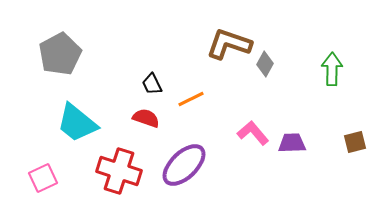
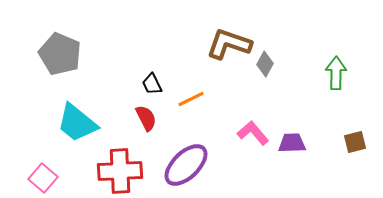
gray pentagon: rotated 21 degrees counterclockwise
green arrow: moved 4 px right, 4 px down
red semicircle: rotated 44 degrees clockwise
purple ellipse: moved 2 px right
red cross: moved 1 px right; rotated 21 degrees counterclockwise
pink square: rotated 24 degrees counterclockwise
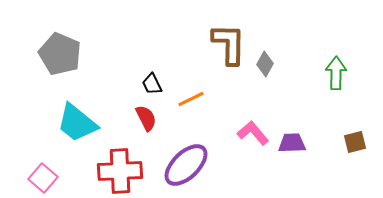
brown L-shape: rotated 72 degrees clockwise
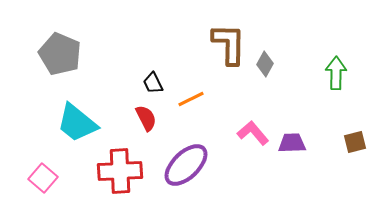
black trapezoid: moved 1 px right, 1 px up
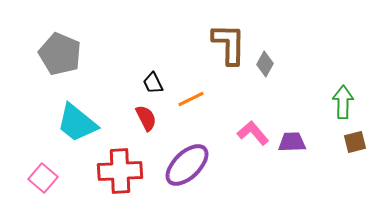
green arrow: moved 7 px right, 29 px down
purple trapezoid: moved 1 px up
purple ellipse: moved 1 px right
